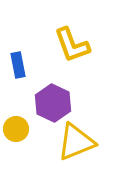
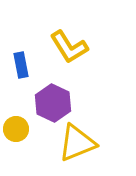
yellow L-shape: moved 3 px left, 2 px down; rotated 12 degrees counterclockwise
blue rectangle: moved 3 px right
yellow triangle: moved 1 px right, 1 px down
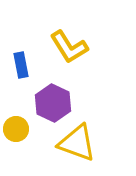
yellow triangle: rotated 42 degrees clockwise
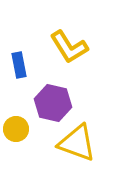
blue rectangle: moved 2 px left
purple hexagon: rotated 12 degrees counterclockwise
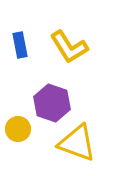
blue rectangle: moved 1 px right, 20 px up
purple hexagon: moved 1 px left; rotated 6 degrees clockwise
yellow circle: moved 2 px right
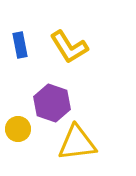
yellow triangle: rotated 27 degrees counterclockwise
